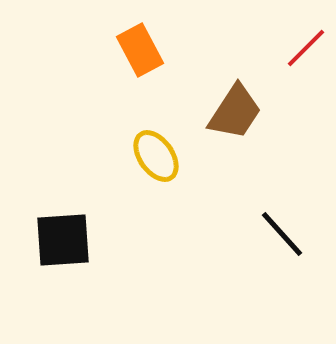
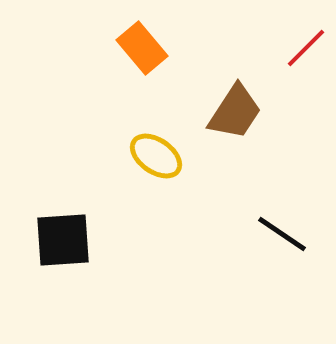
orange rectangle: moved 2 px right, 2 px up; rotated 12 degrees counterclockwise
yellow ellipse: rotated 20 degrees counterclockwise
black line: rotated 14 degrees counterclockwise
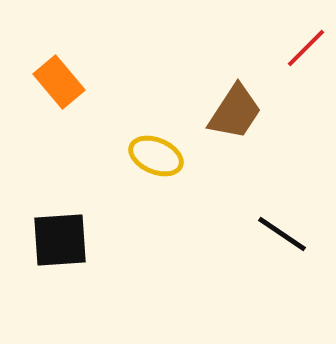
orange rectangle: moved 83 px left, 34 px down
yellow ellipse: rotated 12 degrees counterclockwise
black square: moved 3 px left
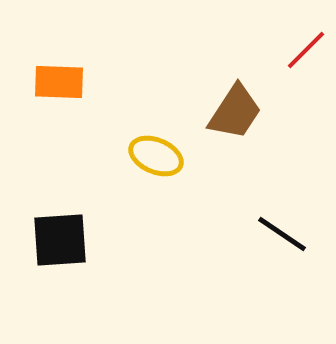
red line: moved 2 px down
orange rectangle: rotated 48 degrees counterclockwise
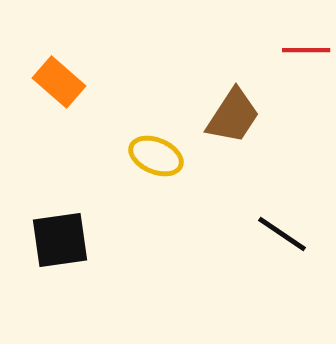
red line: rotated 45 degrees clockwise
orange rectangle: rotated 39 degrees clockwise
brown trapezoid: moved 2 px left, 4 px down
black square: rotated 4 degrees counterclockwise
